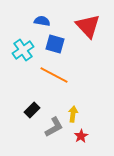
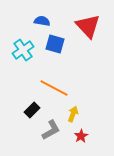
orange line: moved 13 px down
yellow arrow: rotated 14 degrees clockwise
gray L-shape: moved 3 px left, 3 px down
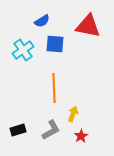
blue semicircle: rotated 140 degrees clockwise
red triangle: rotated 36 degrees counterclockwise
blue square: rotated 12 degrees counterclockwise
orange line: rotated 60 degrees clockwise
black rectangle: moved 14 px left, 20 px down; rotated 28 degrees clockwise
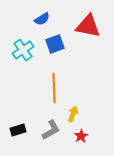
blue semicircle: moved 2 px up
blue square: rotated 24 degrees counterclockwise
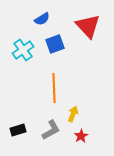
red triangle: rotated 36 degrees clockwise
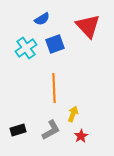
cyan cross: moved 3 px right, 2 px up
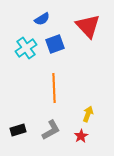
yellow arrow: moved 15 px right
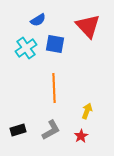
blue semicircle: moved 4 px left, 1 px down
blue square: rotated 30 degrees clockwise
yellow arrow: moved 1 px left, 3 px up
